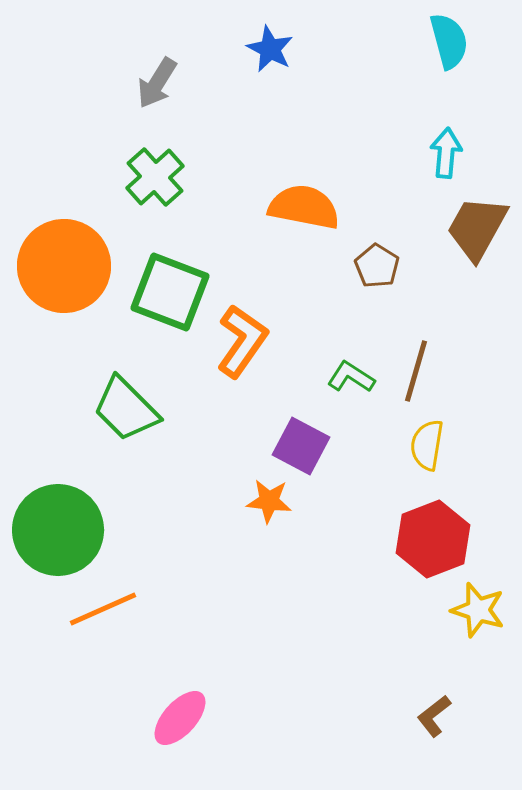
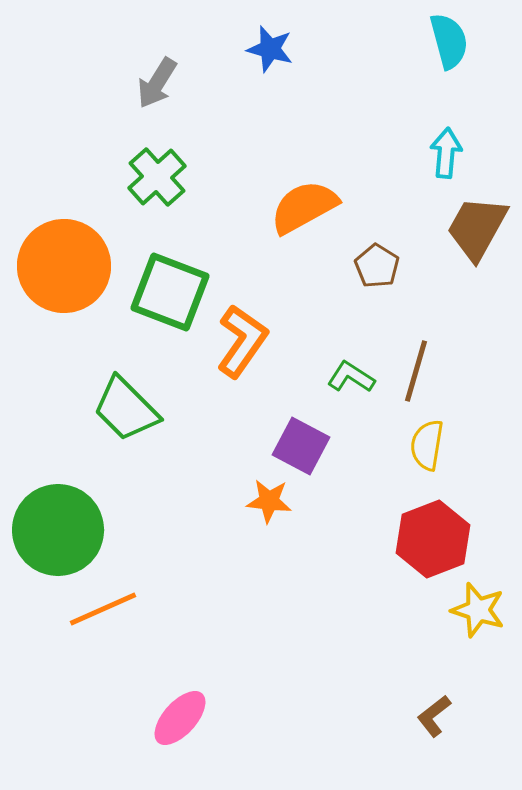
blue star: rotated 12 degrees counterclockwise
green cross: moved 2 px right
orange semicircle: rotated 40 degrees counterclockwise
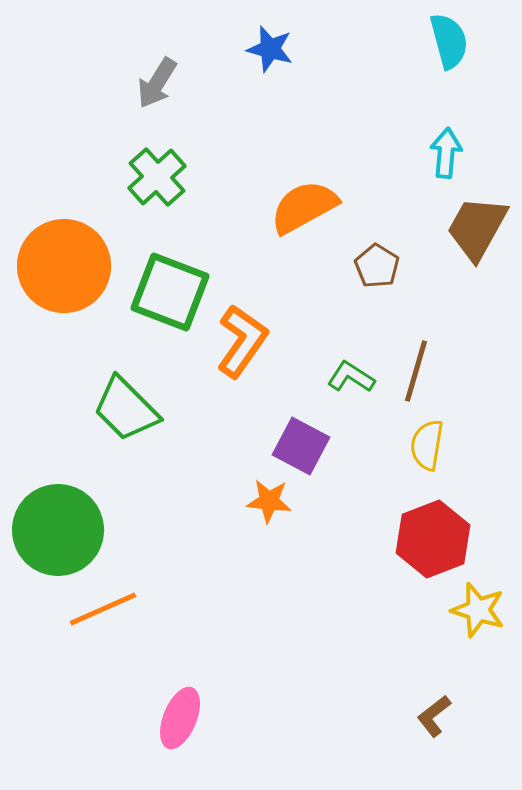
pink ellipse: rotated 20 degrees counterclockwise
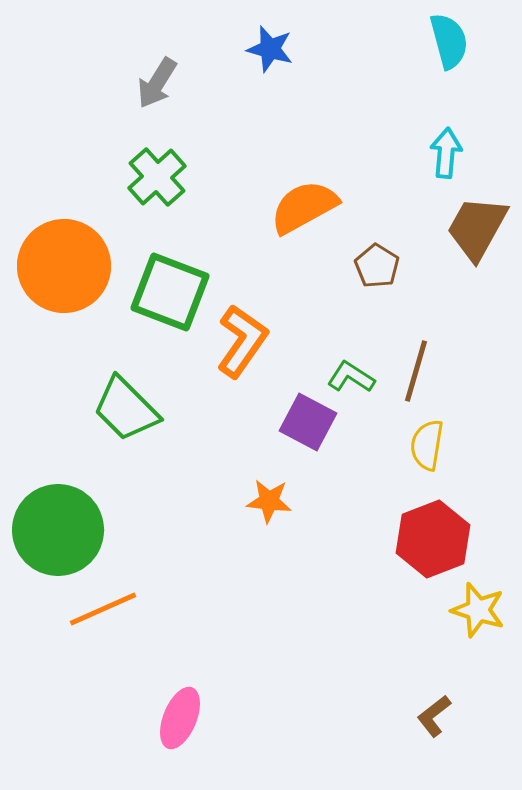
purple square: moved 7 px right, 24 px up
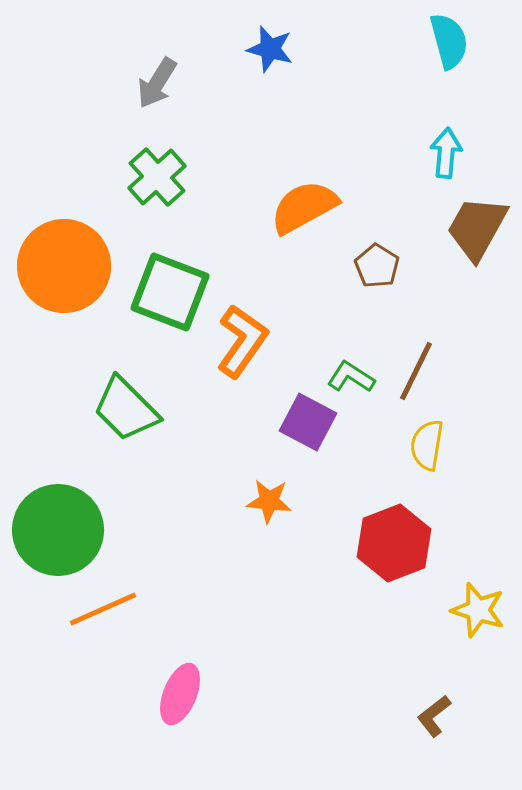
brown line: rotated 10 degrees clockwise
red hexagon: moved 39 px left, 4 px down
pink ellipse: moved 24 px up
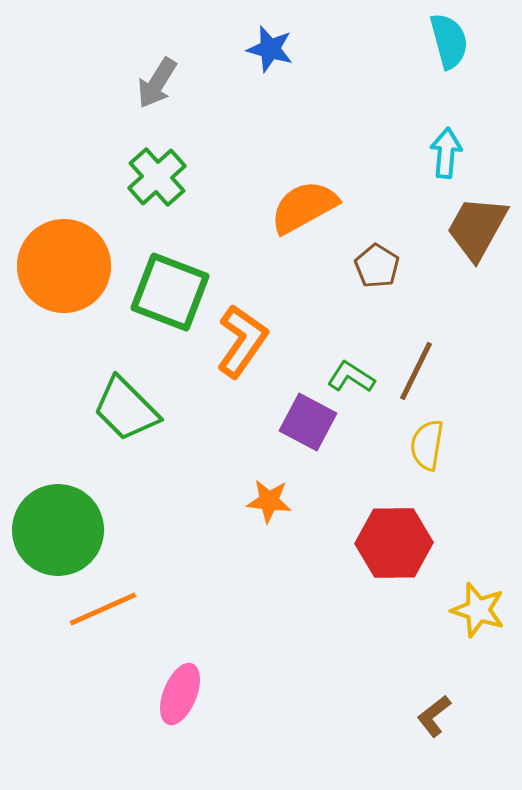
red hexagon: rotated 20 degrees clockwise
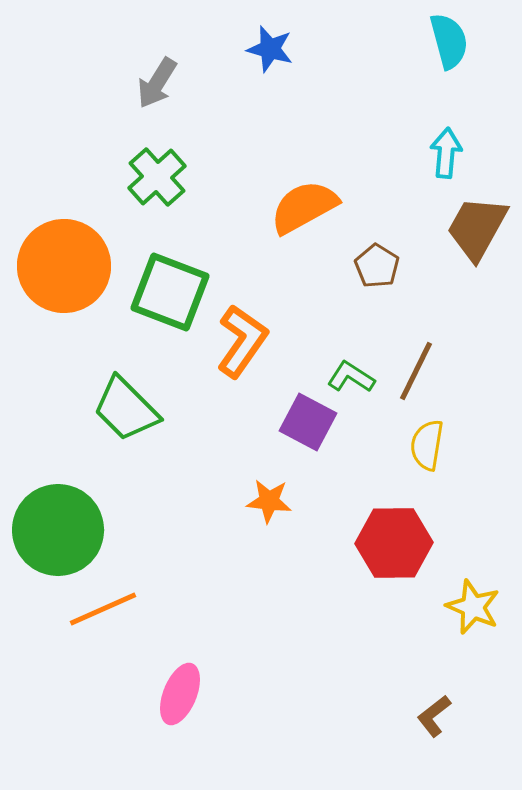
yellow star: moved 5 px left, 3 px up; rotated 6 degrees clockwise
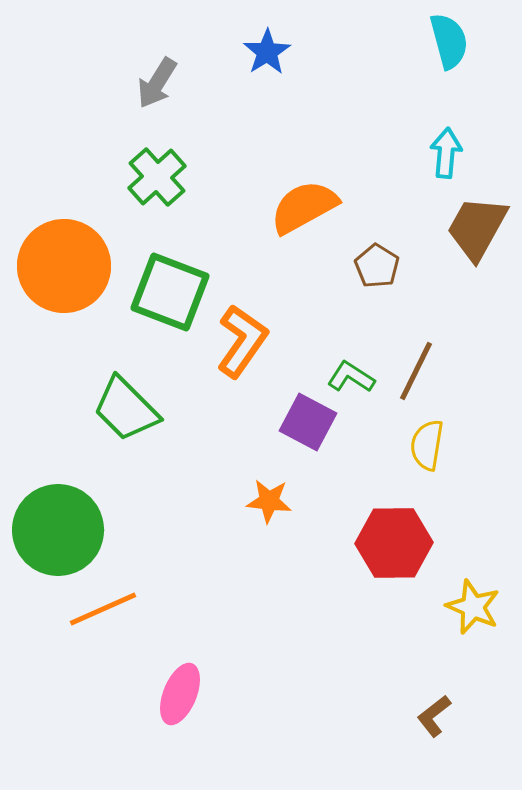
blue star: moved 3 px left, 3 px down; rotated 24 degrees clockwise
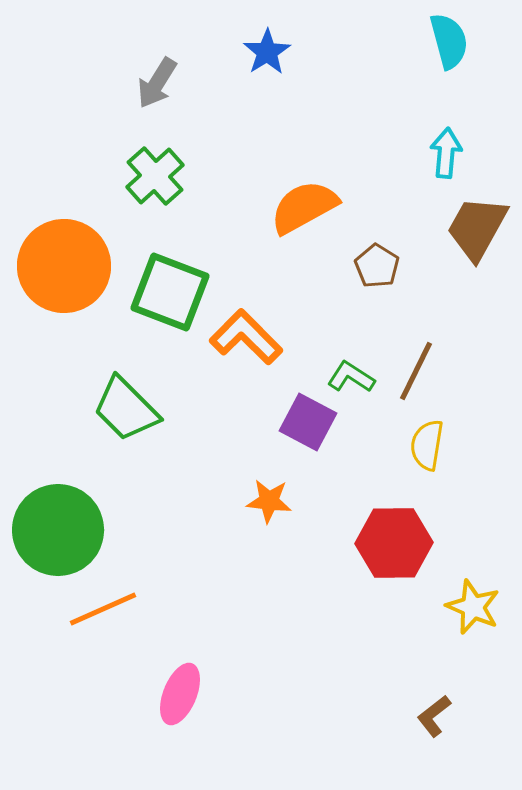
green cross: moved 2 px left, 1 px up
orange L-shape: moved 4 px right, 4 px up; rotated 80 degrees counterclockwise
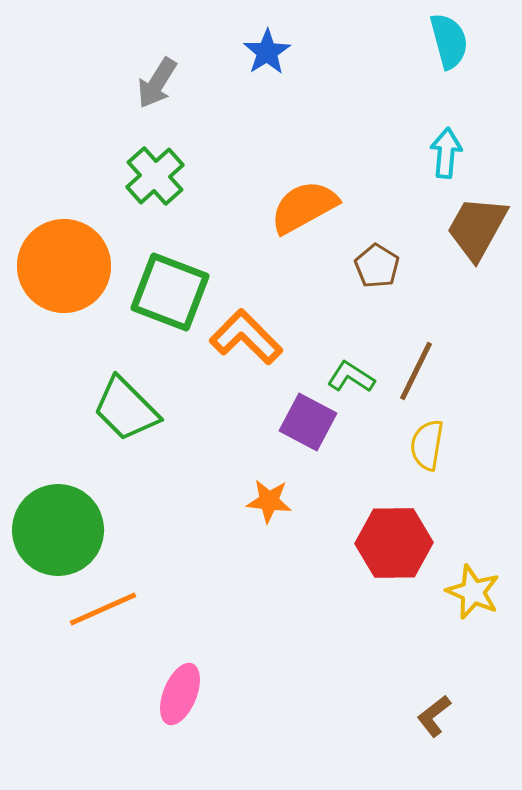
yellow star: moved 15 px up
